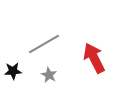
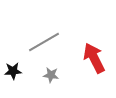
gray line: moved 2 px up
gray star: moved 2 px right; rotated 21 degrees counterclockwise
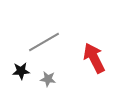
black star: moved 8 px right
gray star: moved 3 px left, 4 px down
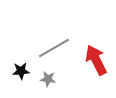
gray line: moved 10 px right, 6 px down
red arrow: moved 2 px right, 2 px down
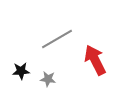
gray line: moved 3 px right, 9 px up
red arrow: moved 1 px left
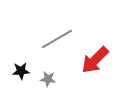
red arrow: rotated 108 degrees counterclockwise
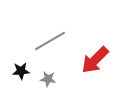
gray line: moved 7 px left, 2 px down
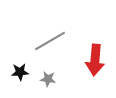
red arrow: rotated 40 degrees counterclockwise
black star: moved 1 px left, 1 px down
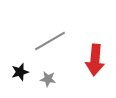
black star: rotated 12 degrees counterclockwise
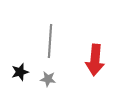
gray line: rotated 56 degrees counterclockwise
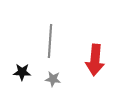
black star: moved 2 px right; rotated 18 degrees clockwise
gray star: moved 5 px right
